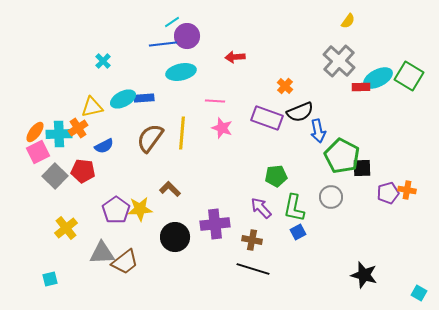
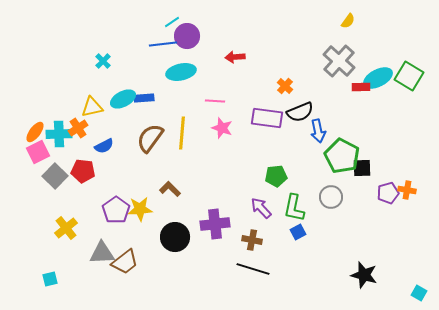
purple rectangle at (267, 118): rotated 12 degrees counterclockwise
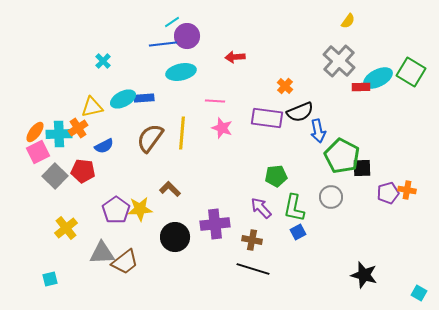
green square at (409, 76): moved 2 px right, 4 px up
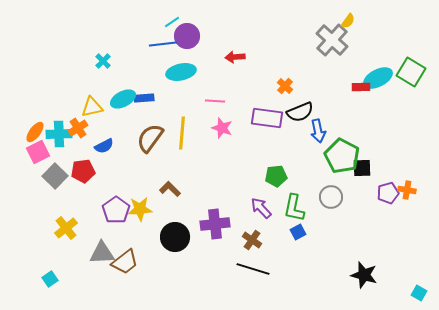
gray cross at (339, 61): moved 7 px left, 21 px up
red pentagon at (83, 171): rotated 15 degrees counterclockwise
brown cross at (252, 240): rotated 24 degrees clockwise
cyan square at (50, 279): rotated 21 degrees counterclockwise
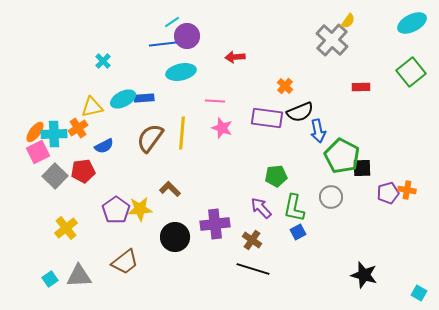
green square at (411, 72): rotated 20 degrees clockwise
cyan ellipse at (378, 78): moved 34 px right, 55 px up
cyan cross at (59, 134): moved 5 px left
gray triangle at (102, 253): moved 23 px left, 23 px down
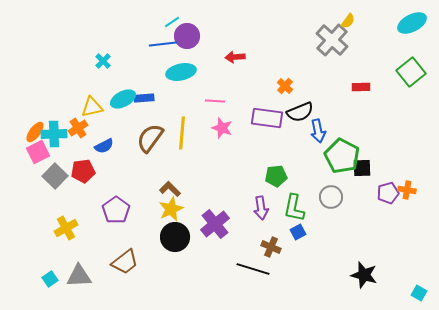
purple arrow at (261, 208): rotated 145 degrees counterclockwise
yellow star at (140, 209): moved 31 px right; rotated 20 degrees counterclockwise
purple cross at (215, 224): rotated 32 degrees counterclockwise
yellow cross at (66, 228): rotated 10 degrees clockwise
brown cross at (252, 240): moved 19 px right, 7 px down; rotated 12 degrees counterclockwise
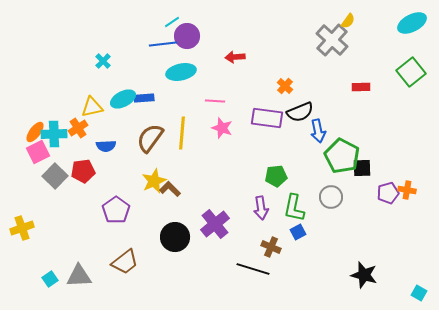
blue semicircle at (104, 146): moved 2 px right; rotated 24 degrees clockwise
yellow star at (171, 209): moved 17 px left, 28 px up
yellow cross at (66, 228): moved 44 px left; rotated 10 degrees clockwise
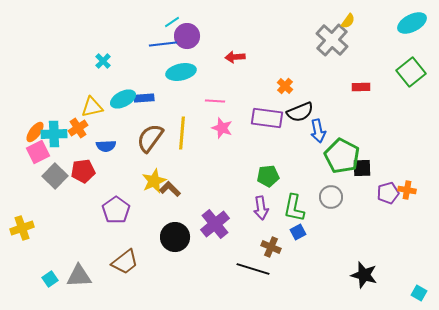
green pentagon at (276, 176): moved 8 px left
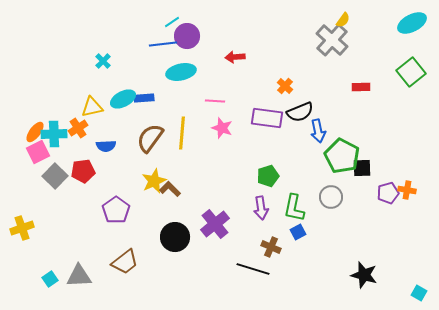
yellow semicircle at (348, 21): moved 5 px left, 1 px up
green pentagon at (268, 176): rotated 10 degrees counterclockwise
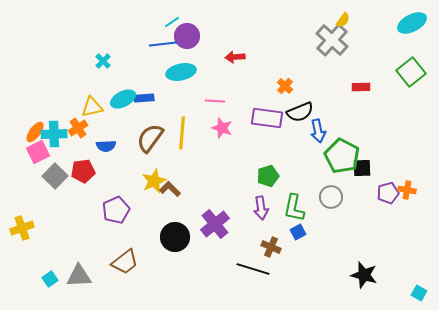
purple pentagon at (116, 210): rotated 12 degrees clockwise
